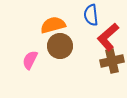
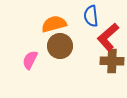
blue semicircle: moved 1 px down
orange semicircle: moved 1 px right, 1 px up
brown cross: rotated 15 degrees clockwise
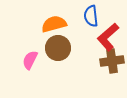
brown circle: moved 2 px left, 2 px down
brown cross: rotated 10 degrees counterclockwise
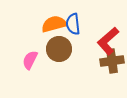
blue semicircle: moved 18 px left, 8 px down
red L-shape: moved 4 px down
brown circle: moved 1 px right, 1 px down
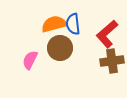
red L-shape: moved 1 px left, 7 px up
brown circle: moved 1 px right, 1 px up
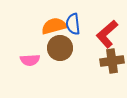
orange semicircle: moved 2 px down
pink semicircle: rotated 120 degrees counterclockwise
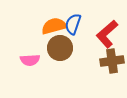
blue semicircle: rotated 25 degrees clockwise
